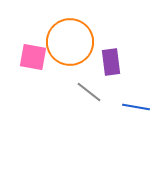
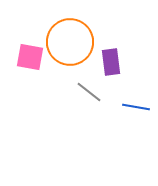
pink square: moved 3 px left
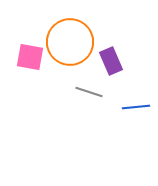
purple rectangle: moved 1 px up; rotated 16 degrees counterclockwise
gray line: rotated 20 degrees counterclockwise
blue line: rotated 16 degrees counterclockwise
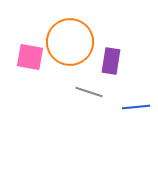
purple rectangle: rotated 32 degrees clockwise
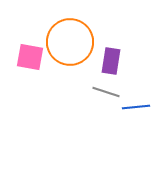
gray line: moved 17 px right
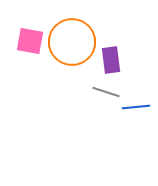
orange circle: moved 2 px right
pink square: moved 16 px up
purple rectangle: moved 1 px up; rotated 16 degrees counterclockwise
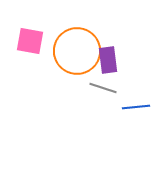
orange circle: moved 5 px right, 9 px down
purple rectangle: moved 3 px left
gray line: moved 3 px left, 4 px up
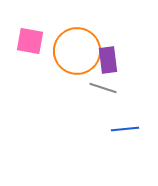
blue line: moved 11 px left, 22 px down
